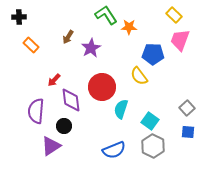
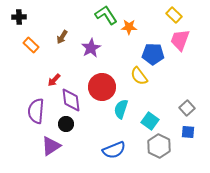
brown arrow: moved 6 px left
black circle: moved 2 px right, 2 px up
gray hexagon: moved 6 px right
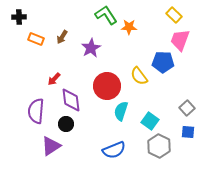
orange rectangle: moved 5 px right, 6 px up; rotated 21 degrees counterclockwise
blue pentagon: moved 10 px right, 8 px down
red arrow: moved 1 px up
red circle: moved 5 px right, 1 px up
cyan semicircle: moved 2 px down
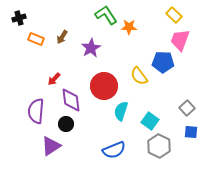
black cross: moved 1 px down; rotated 16 degrees counterclockwise
red circle: moved 3 px left
blue square: moved 3 px right
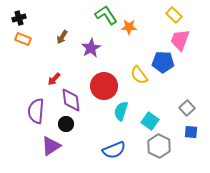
orange rectangle: moved 13 px left
yellow semicircle: moved 1 px up
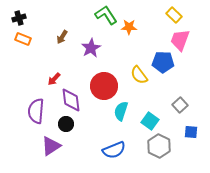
gray square: moved 7 px left, 3 px up
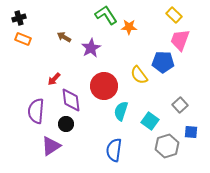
brown arrow: moved 2 px right; rotated 88 degrees clockwise
gray hexagon: moved 8 px right; rotated 15 degrees clockwise
blue semicircle: rotated 120 degrees clockwise
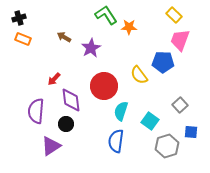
blue semicircle: moved 2 px right, 9 px up
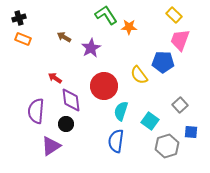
red arrow: moved 1 px right, 1 px up; rotated 80 degrees clockwise
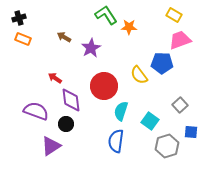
yellow rectangle: rotated 14 degrees counterclockwise
pink trapezoid: rotated 50 degrees clockwise
blue pentagon: moved 1 px left, 1 px down
purple semicircle: rotated 105 degrees clockwise
